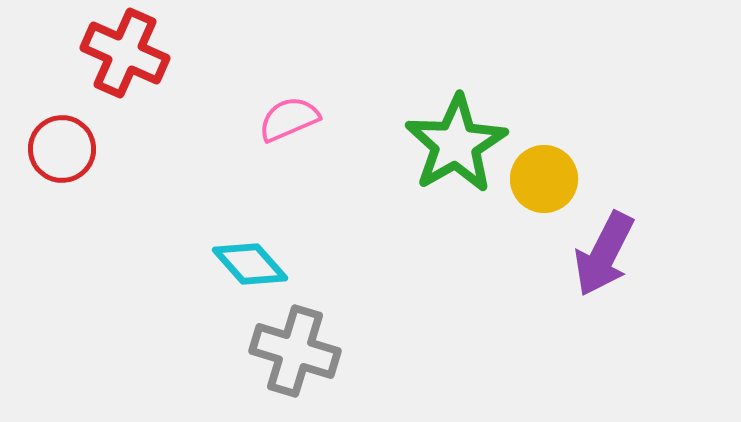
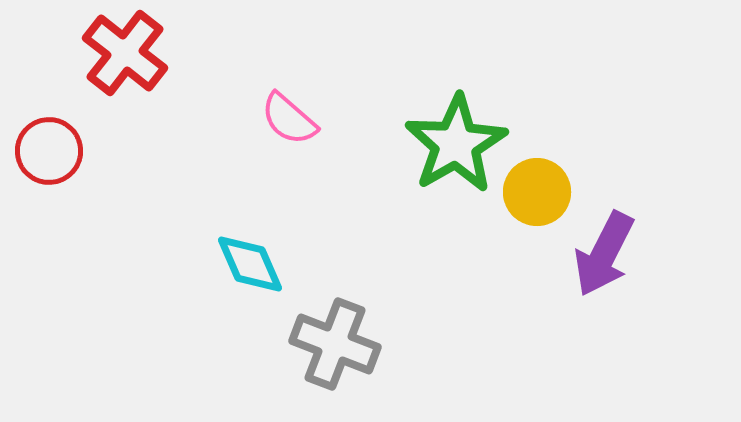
red cross: rotated 14 degrees clockwise
pink semicircle: rotated 116 degrees counterclockwise
red circle: moved 13 px left, 2 px down
yellow circle: moved 7 px left, 13 px down
cyan diamond: rotated 18 degrees clockwise
gray cross: moved 40 px right, 7 px up; rotated 4 degrees clockwise
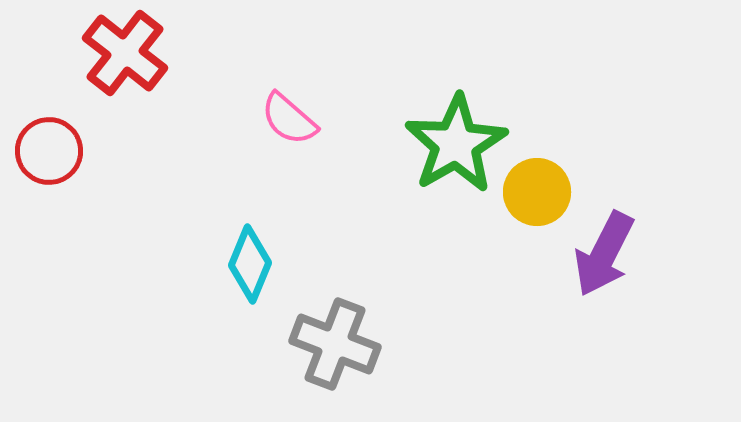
cyan diamond: rotated 46 degrees clockwise
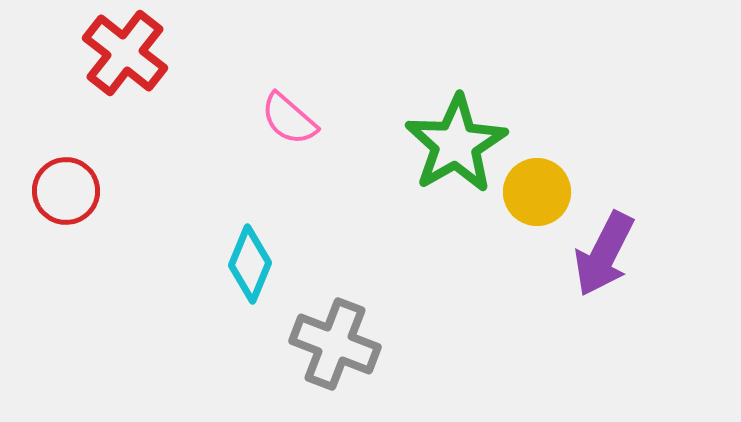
red circle: moved 17 px right, 40 px down
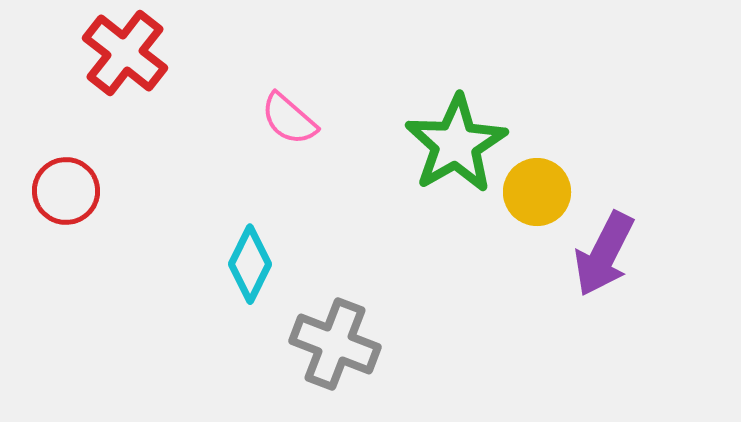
cyan diamond: rotated 4 degrees clockwise
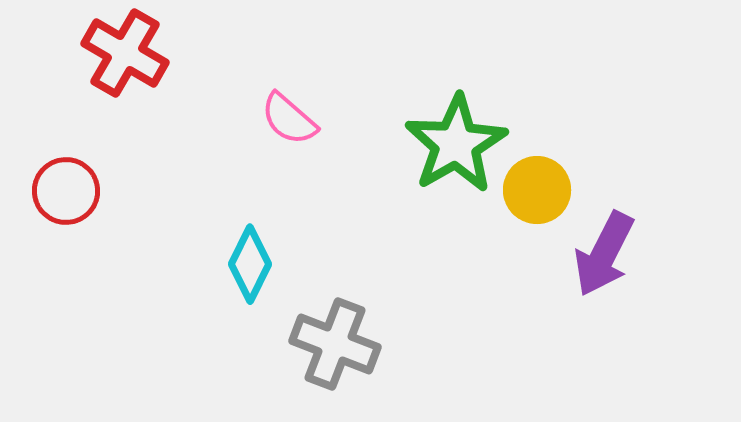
red cross: rotated 8 degrees counterclockwise
yellow circle: moved 2 px up
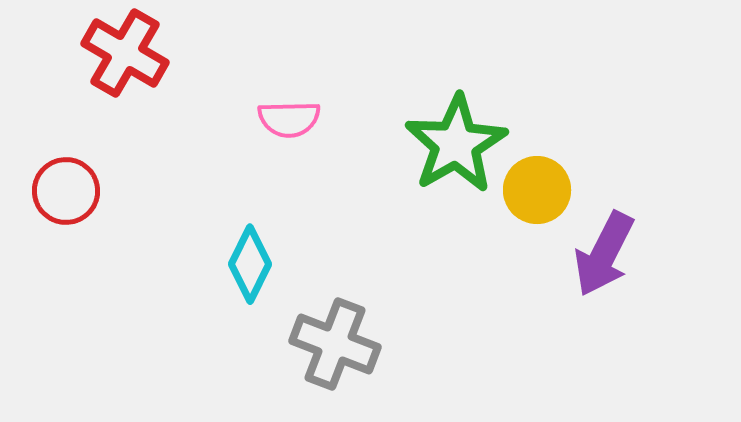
pink semicircle: rotated 42 degrees counterclockwise
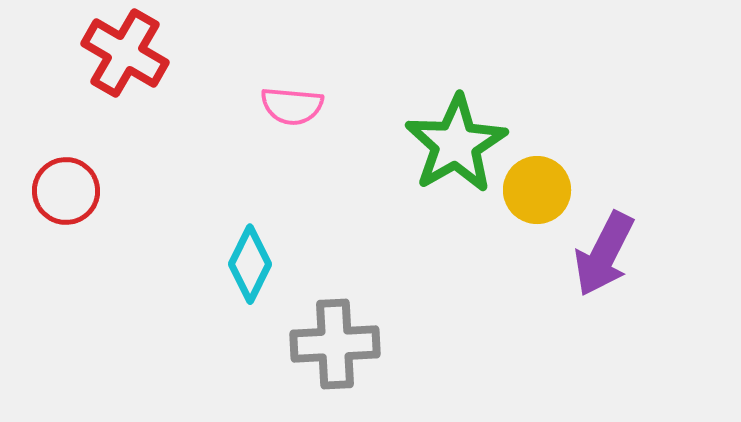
pink semicircle: moved 3 px right, 13 px up; rotated 6 degrees clockwise
gray cross: rotated 24 degrees counterclockwise
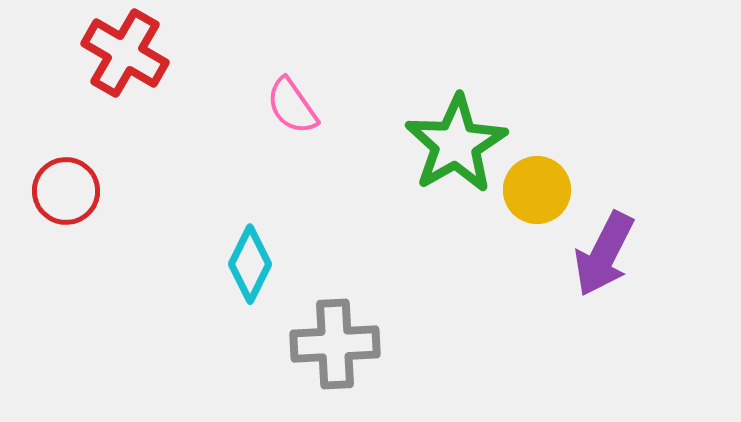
pink semicircle: rotated 50 degrees clockwise
